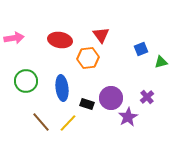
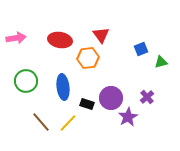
pink arrow: moved 2 px right
blue ellipse: moved 1 px right, 1 px up
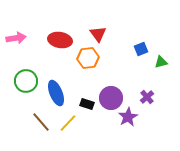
red triangle: moved 3 px left, 1 px up
blue ellipse: moved 7 px left, 6 px down; rotated 15 degrees counterclockwise
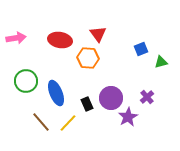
orange hexagon: rotated 10 degrees clockwise
black rectangle: rotated 48 degrees clockwise
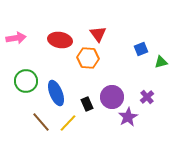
purple circle: moved 1 px right, 1 px up
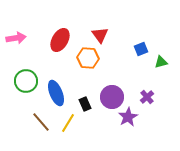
red triangle: moved 2 px right, 1 px down
red ellipse: rotated 70 degrees counterclockwise
black rectangle: moved 2 px left
yellow line: rotated 12 degrees counterclockwise
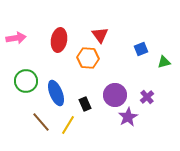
red ellipse: moved 1 px left; rotated 20 degrees counterclockwise
green triangle: moved 3 px right
purple circle: moved 3 px right, 2 px up
yellow line: moved 2 px down
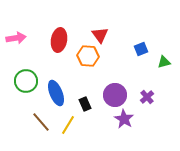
orange hexagon: moved 2 px up
purple star: moved 4 px left, 2 px down; rotated 12 degrees counterclockwise
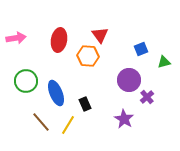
purple circle: moved 14 px right, 15 px up
